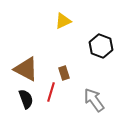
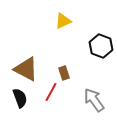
red line: rotated 12 degrees clockwise
black semicircle: moved 6 px left, 1 px up
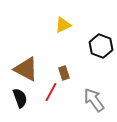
yellow triangle: moved 4 px down
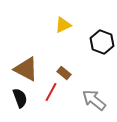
black hexagon: moved 1 px right, 4 px up
brown rectangle: rotated 32 degrees counterclockwise
gray arrow: rotated 15 degrees counterclockwise
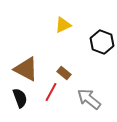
gray arrow: moved 5 px left, 1 px up
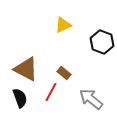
gray arrow: moved 2 px right
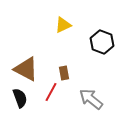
brown rectangle: rotated 40 degrees clockwise
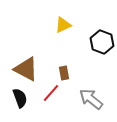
red line: moved 1 px down; rotated 12 degrees clockwise
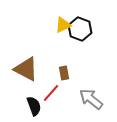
black hexagon: moved 22 px left, 13 px up
black semicircle: moved 14 px right, 8 px down
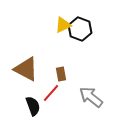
brown rectangle: moved 3 px left, 1 px down
gray arrow: moved 2 px up
black semicircle: moved 1 px left
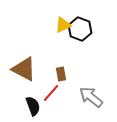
brown triangle: moved 2 px left
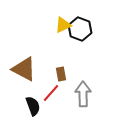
gray arrow: moved 8 px left, 3 px up; rotated 50 degrees clockwise
